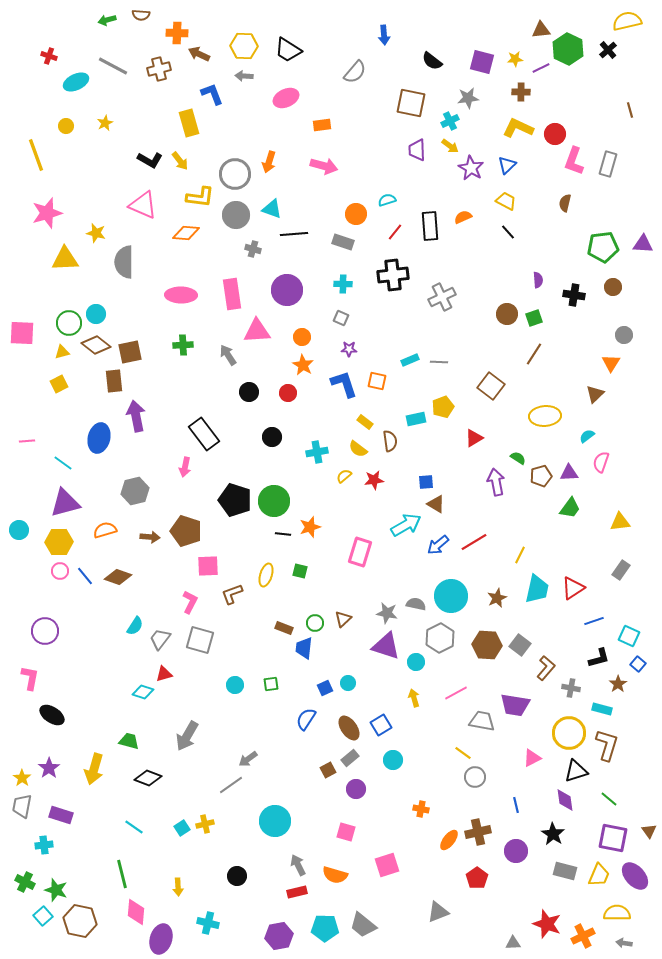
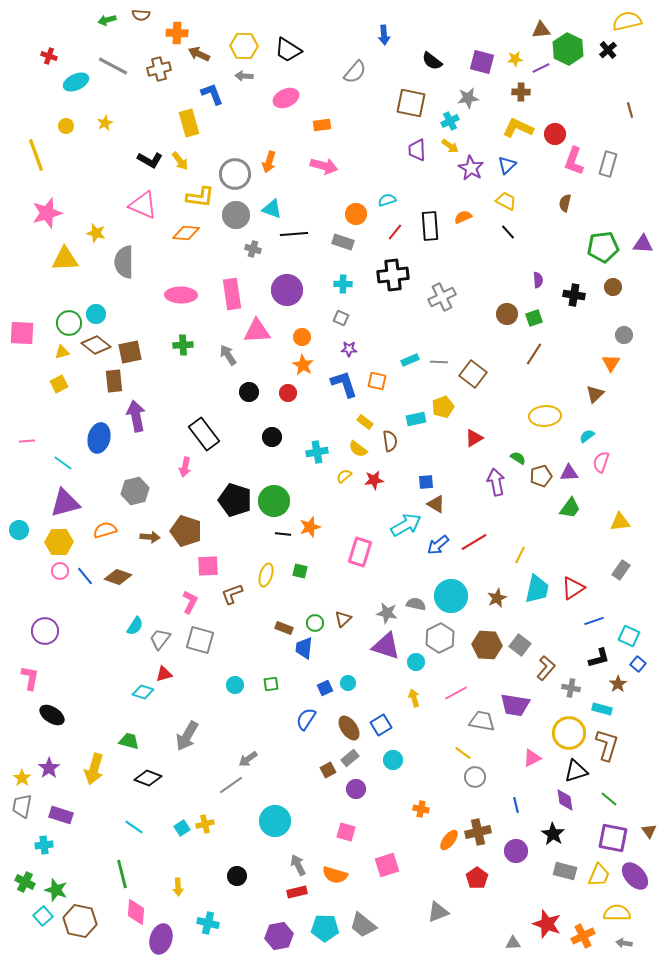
brown square at (491, 386): moved 18 px left, 12 px up
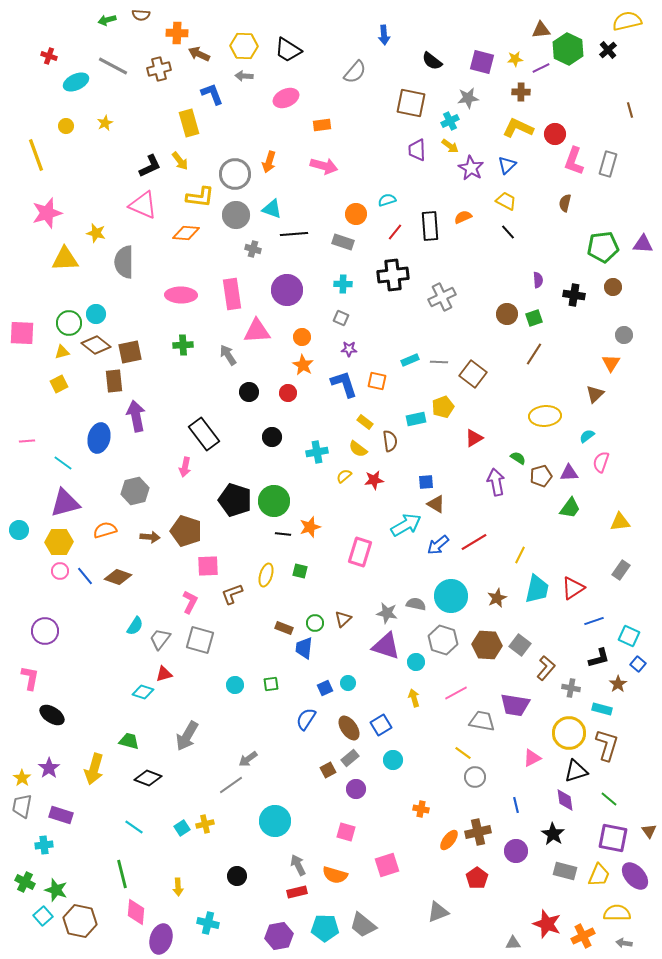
black L-shape at (150, 160): moved 6 px down; rotated 55 degrees counterclockwise
gray hexagon at (440, 638): moved 3 px right, 2 px down; rotated 16 degrees counterclockwise
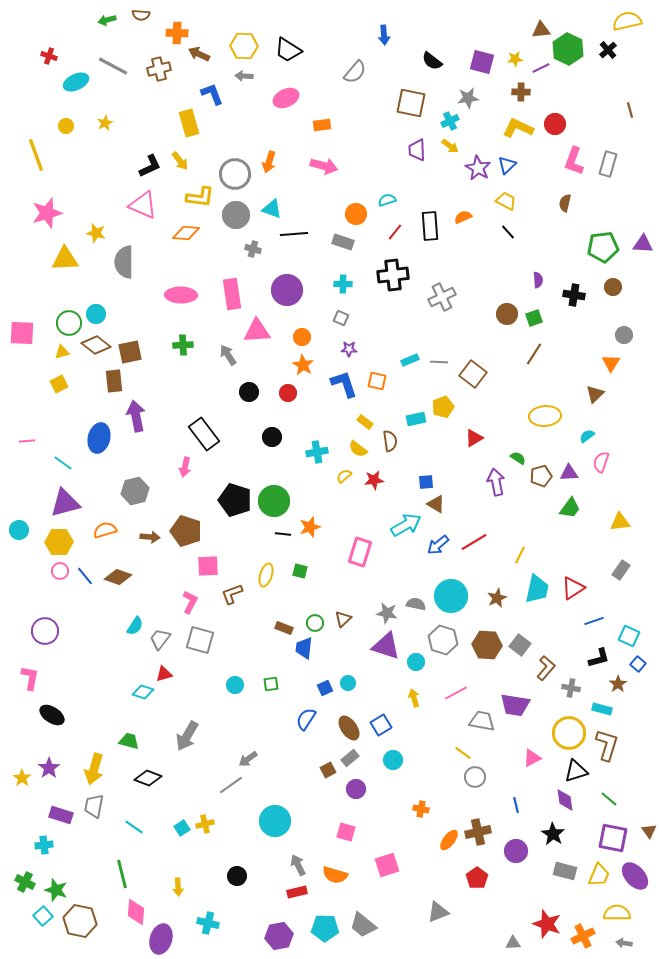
red circle at (555, 134): moved 10 px up
purple star at (471, 168): moved 7 px right
gray trapezoid at (22, 806): moved 72 px right
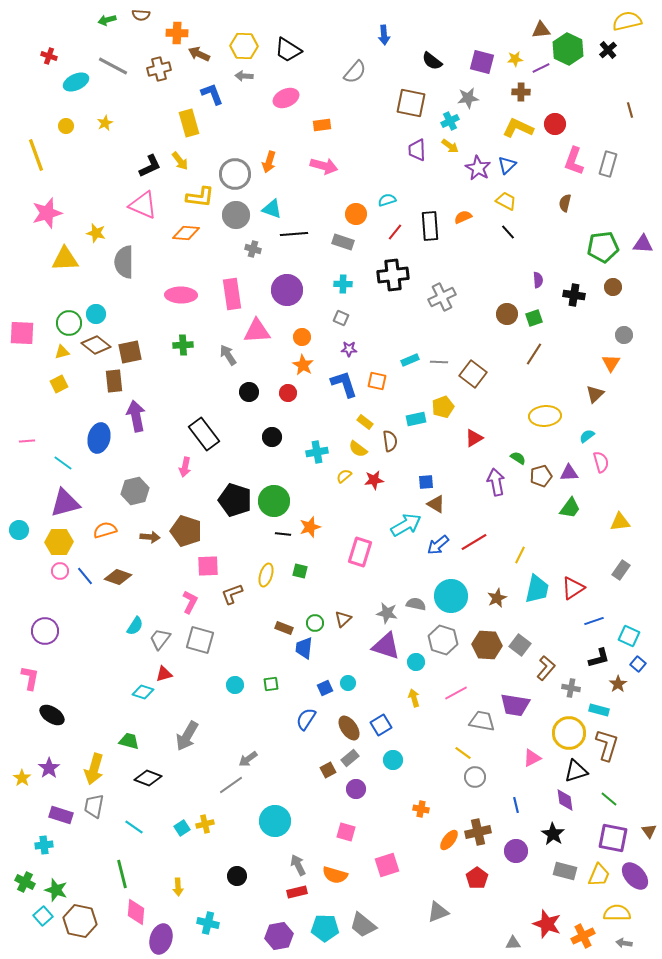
pink semicircle at (601, 462): rotated 145 degrees clockwise
cyan rectangle at (602, 709): moved 3 px left, 1 px down
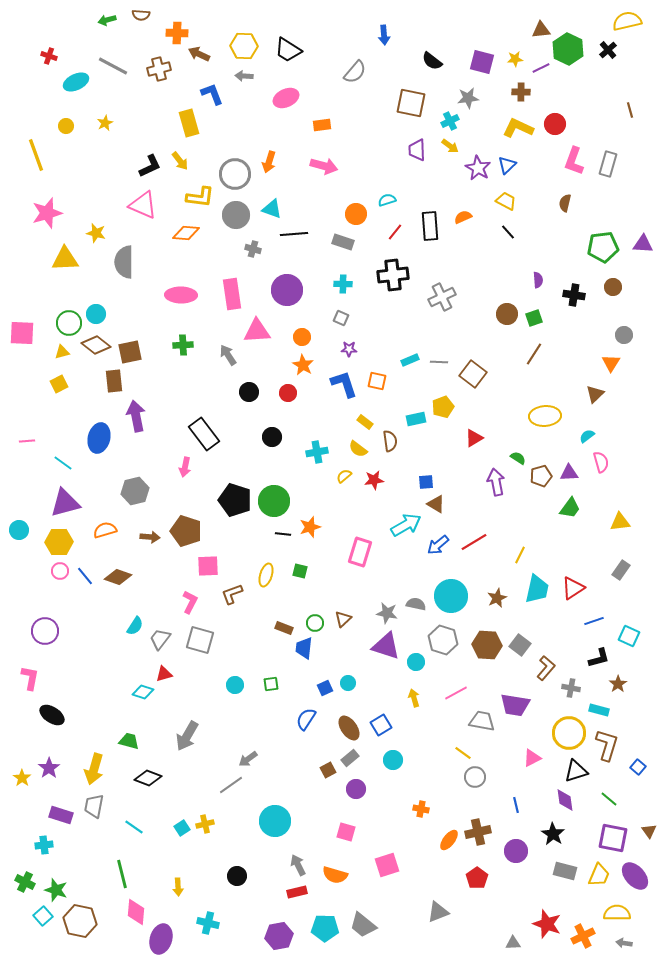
blue square at (638, 664): moved 103 px down
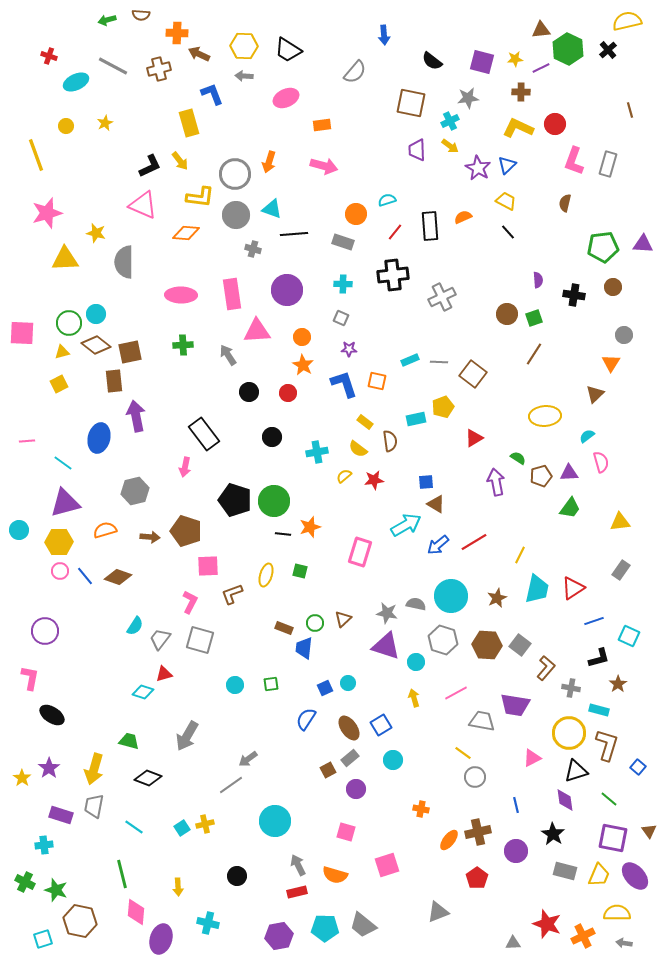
cyan square at (43, 916): moved 23 px down; rotated 24 degrees clockwise
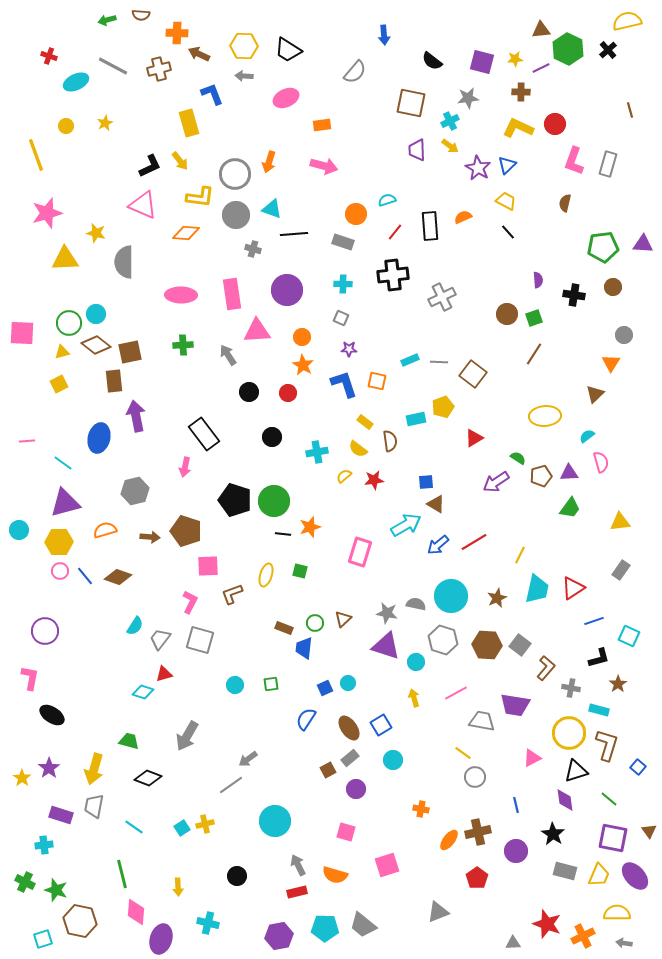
purple arrow at (496, 482): rotated 112 degrees counterclockwise
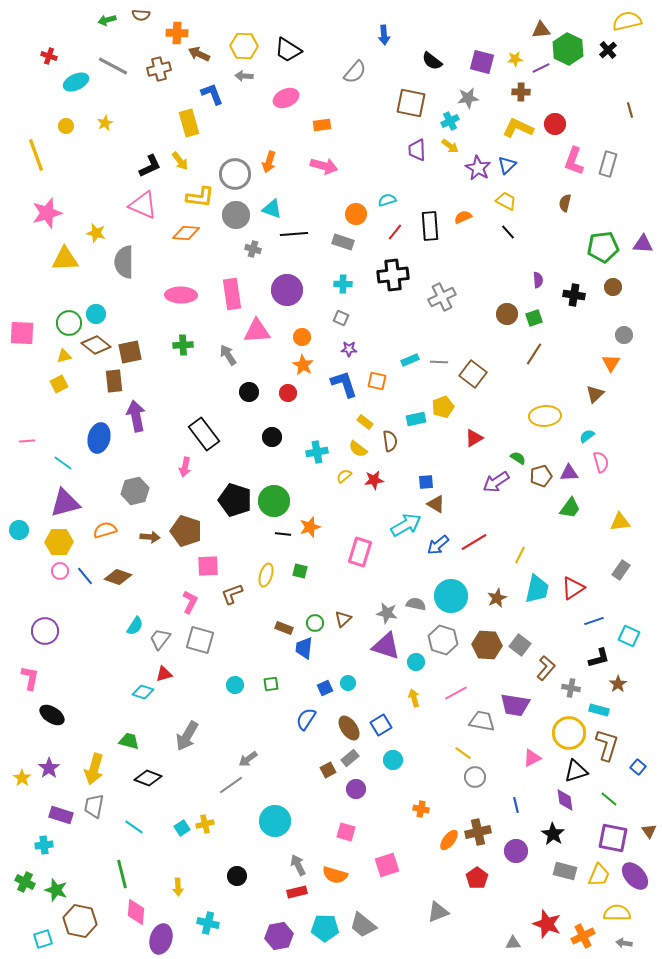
yellow triangle at (62, 352): moved 2 px right, 4 px down
